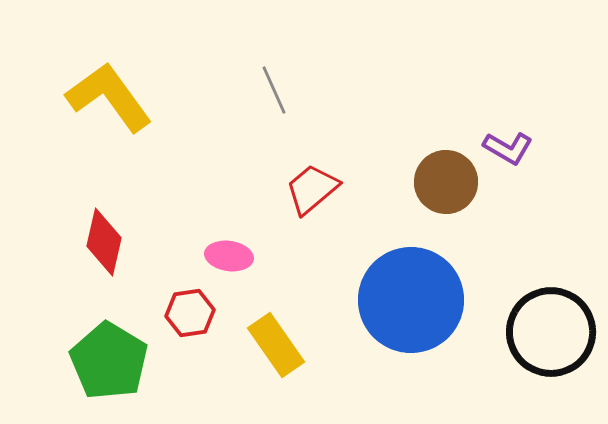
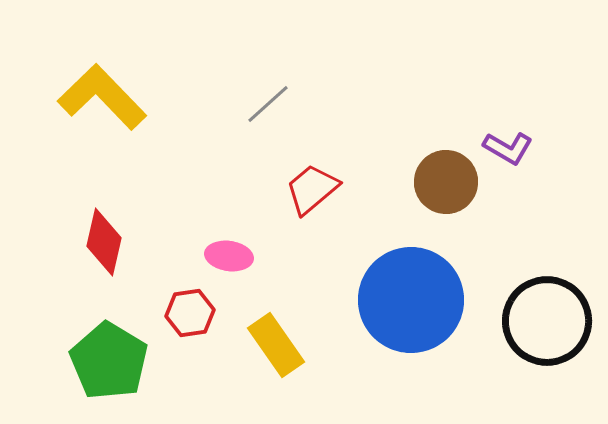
gray line: moved 6 px left, 14 px down; rotated 72 degrees clockwise
yellow L-shape: moved 7 px left; rotated 8 degrees counterclockwise
black circle: moved 4 px left, 11 px up
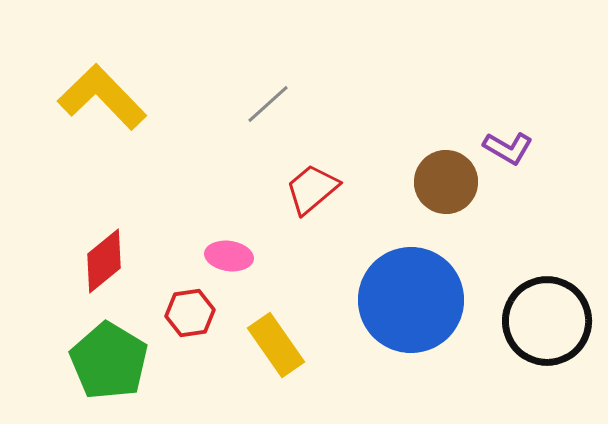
red diamond: moved 19 px down; rotated 38 degrees clockwise
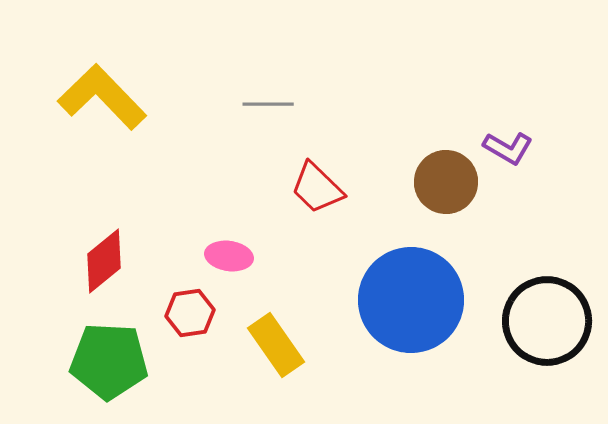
gray line: rotated 42 degrees clockwise
red trapezoid: moved 5 px right, 1 px up; rotated 96 degrees counterclockwise
green pentagon: rotated 28 degrees counterclockwise
